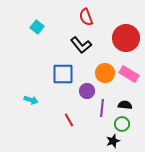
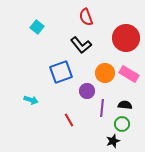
blue square: moved 2 px left, 2 px up; rotated 20 degrees counterclockwise
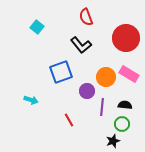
orange circle: moved 1 px right, 4 px down
purple line: moved 1 px up
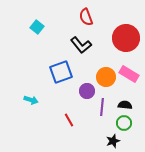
green circle: moved 2 px right, 1 px up
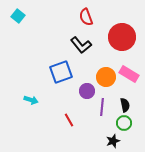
cyan square: moved 19 px left, 11 px up
red circle: moved 4 px left, 1 px up
black semicircle: rotated 72 degrees clockwise
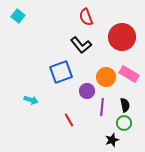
black star: moved 1 px left, 1 px up
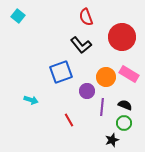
black semicircle: rotated 56 degrees counterclockwise
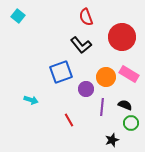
purple circle: moved 1 px left, 2 px up
green circle: moved 7 px right
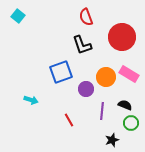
black L-shape: moved 1 px right; rotated 20 degrees clockwise
purple line: moved 4 px down
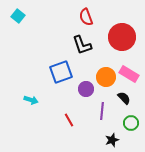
black semicircle: moved 1 px left, 7 px up; rotated 24 degrees clockwise
